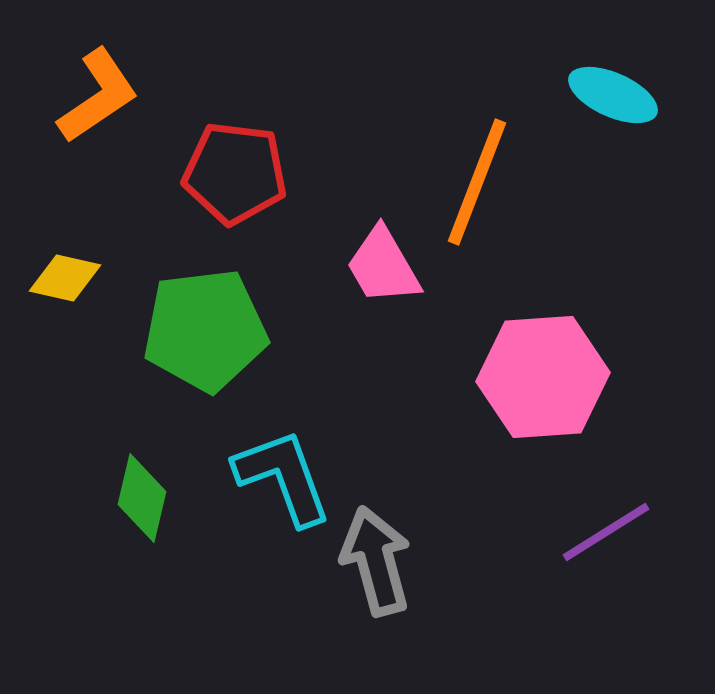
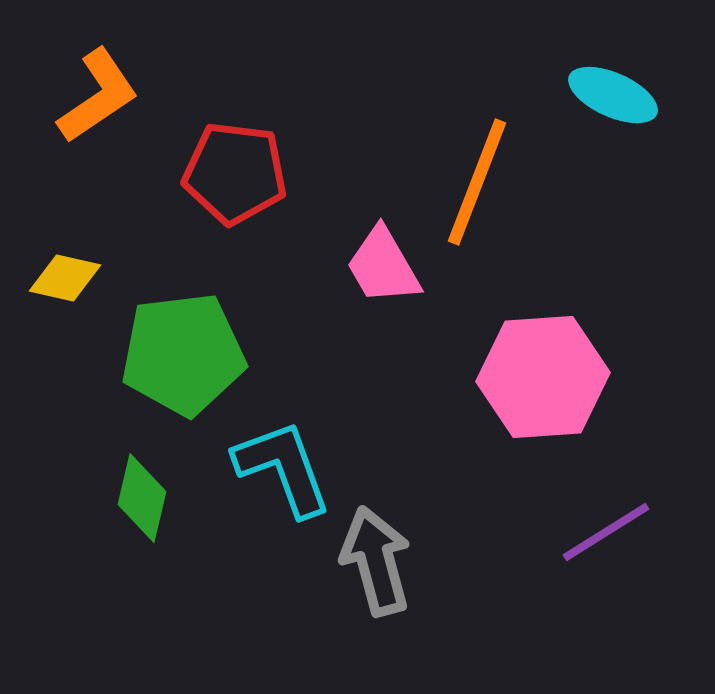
green pentagon: moved 22 px left, 24 px down
cyan L-shape: moved 9 px up
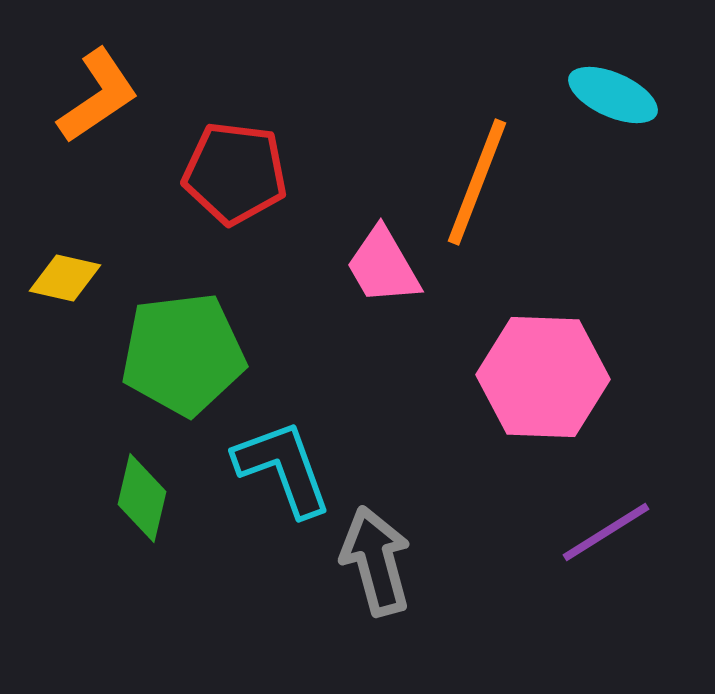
pink hexagon: rotated 6 degrees clockwise
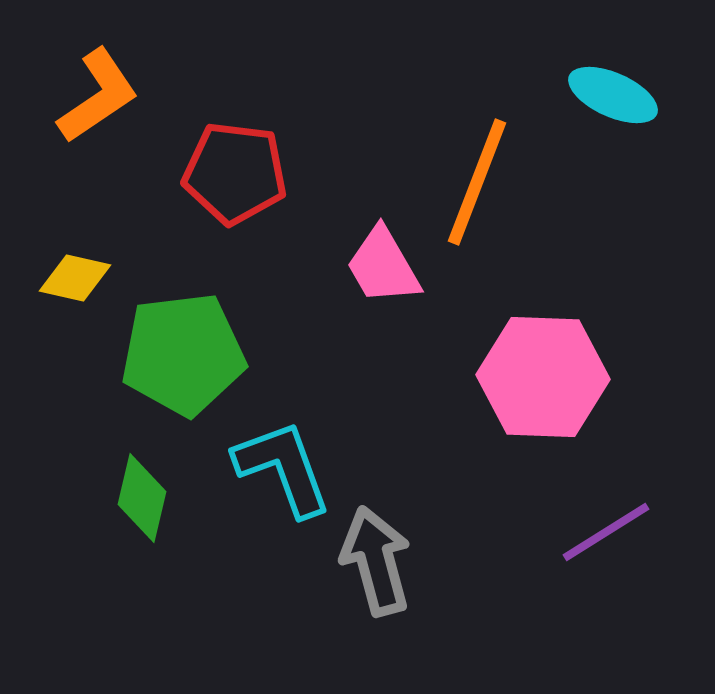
yellow diamond: moved 10 px right
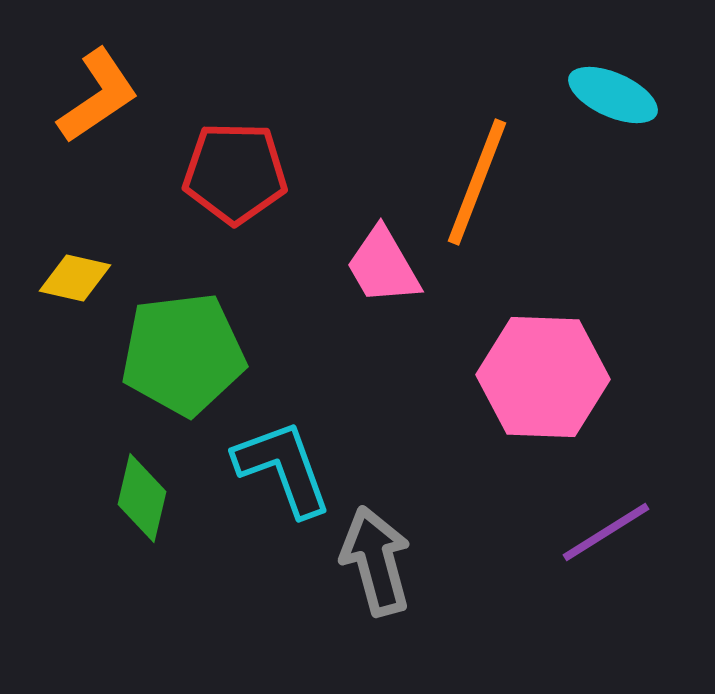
red pentagon: rotated 6 degrees counterclockwise
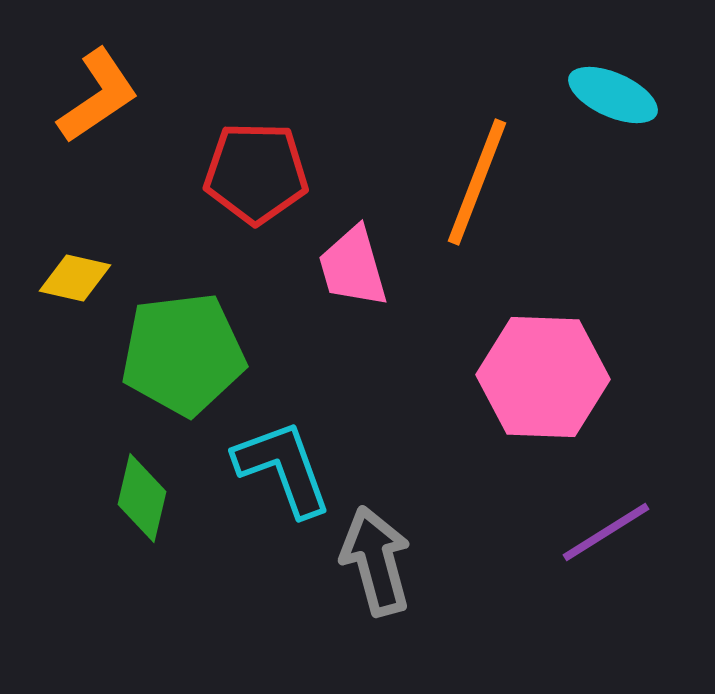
red pentagon: moved 21 px right
pink trapezoid: moved 30 px left, 1 px down; rotated 14 degrees clockwise
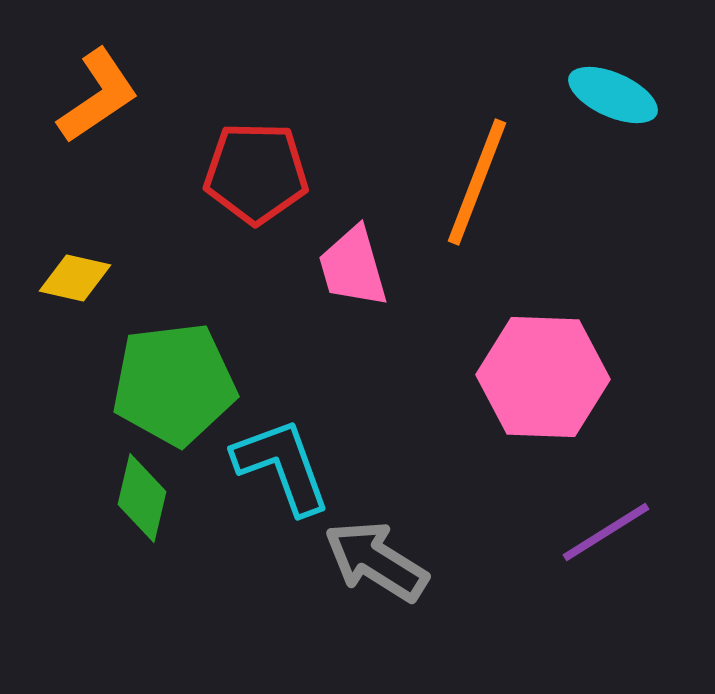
green pentagon: moved 9 px left, 30 px down
cyan L-shape: moved 1 px left, 2 px up
gray arrow: rotated 43 degrees counterclockwise
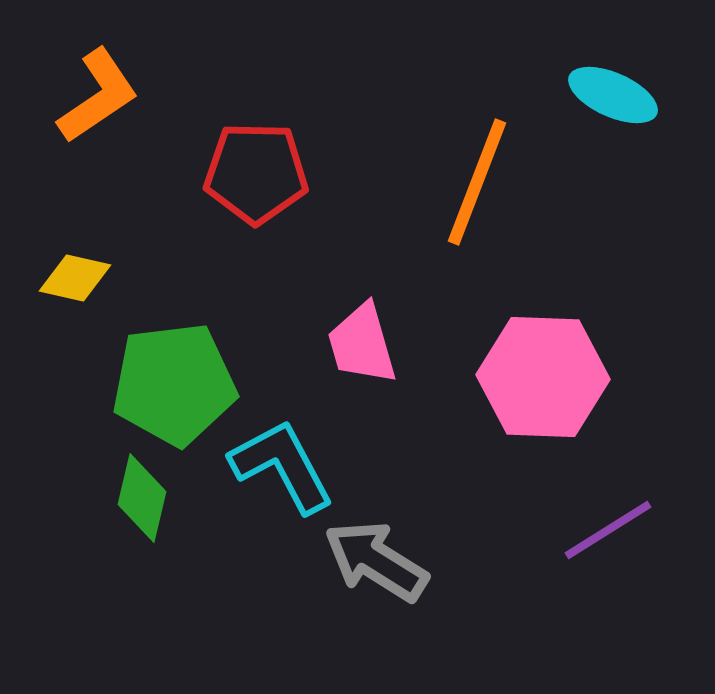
pink trapezoid: moved 9 px right, 77 px down
cyan L-shape: rotated 8 degrees counterclockwise
purple line: moved 2 px right, 2 px up
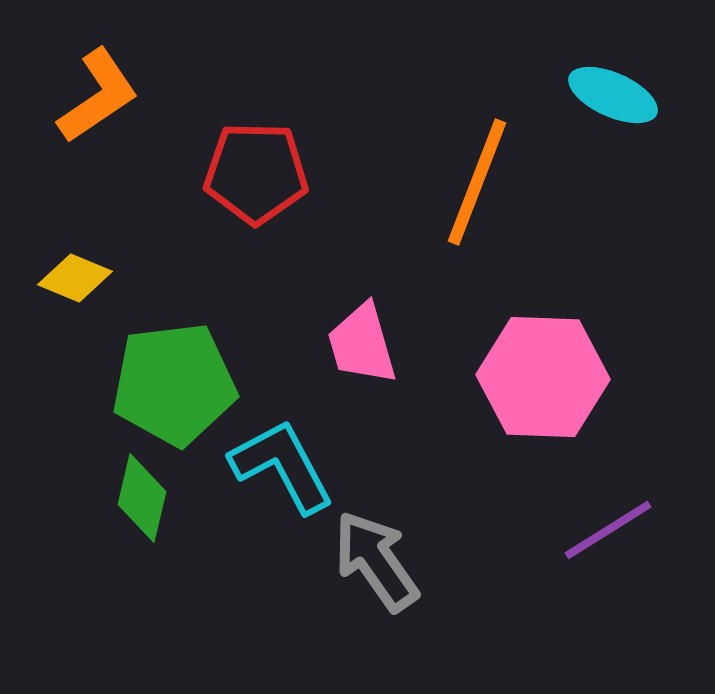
yellow diamond: rotated 10 degrees clockwise
gray arrow: rotated 23 degrees clockwise
